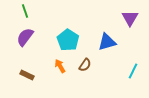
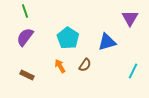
cyan pentagon: moved 2 px up
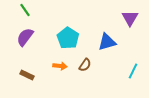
green line: moved 1 px up; rotated 16 degrees counterclockwise
orange arrow: rotated 128 degrees clockwise
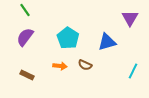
brown semicircle: rotated 80 degrees clockwise
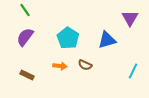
blue triangle: moved 2 px up
